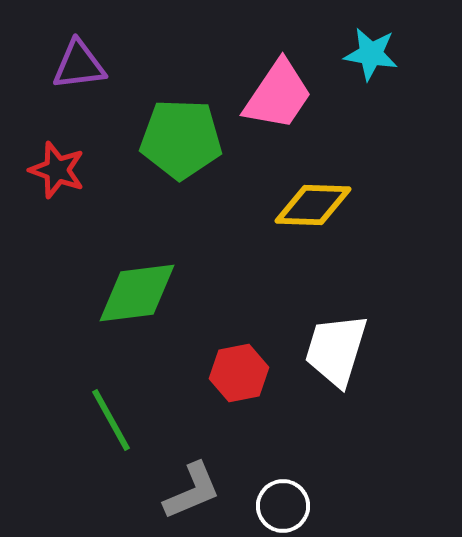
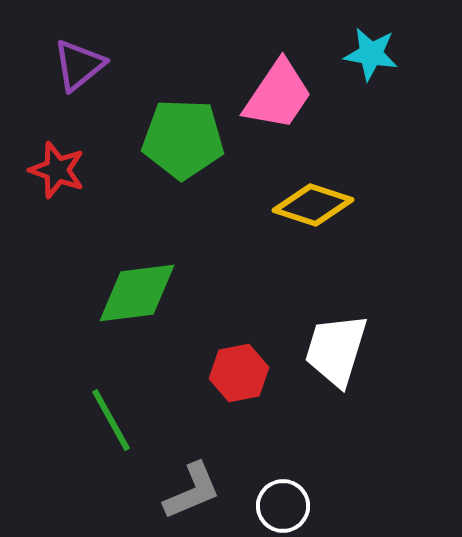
purple triangle: rotated 32 degrees counterclockwise
green pentagon: moved 2 px right
yellow diamond: rotated 16 degrees clockwise
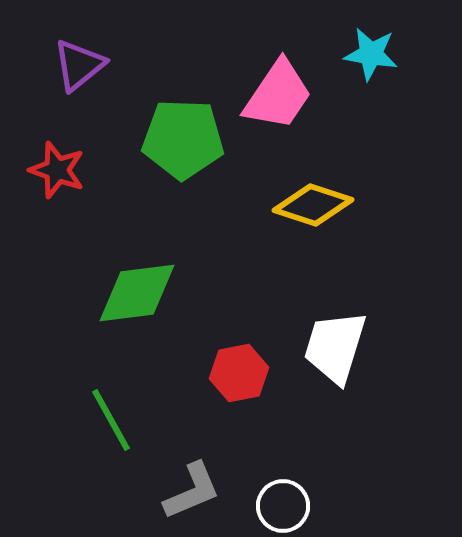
white trapezoid: moved 1 px left, 3 px up
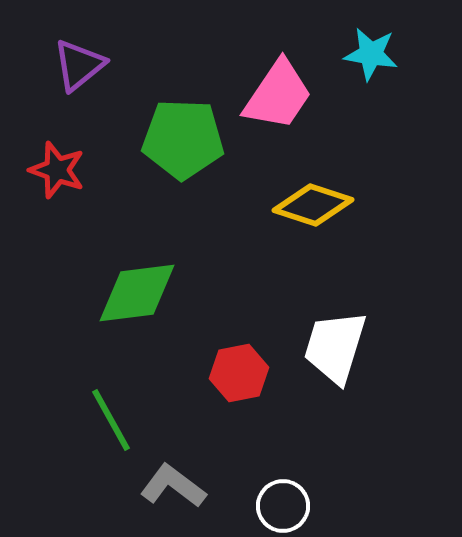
gray L-shape: moved 19 px left, 5 px up; rotated 120 degrees counterclockwise
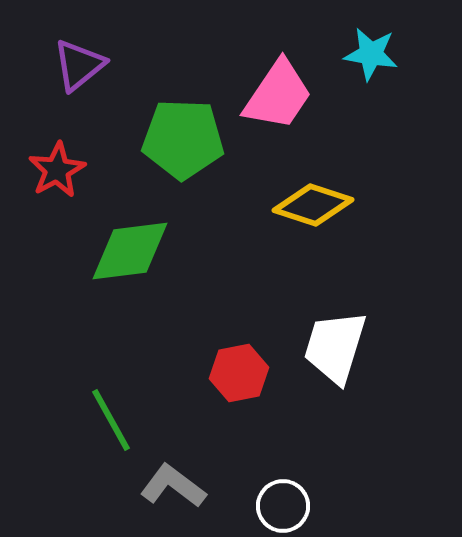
red star: rotated 24 degrees clockwise
green diamond: moved 7 px left, 42 px up
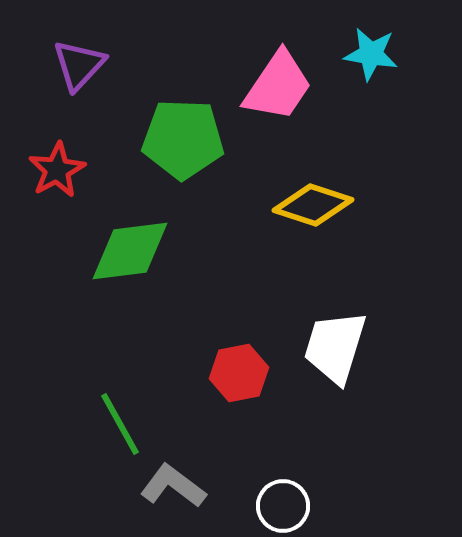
purple triangle: rotated 8 degrees counterclockwise
pink trapezoid: moved 9 px up
green line: moved 9 px right, 4 px down
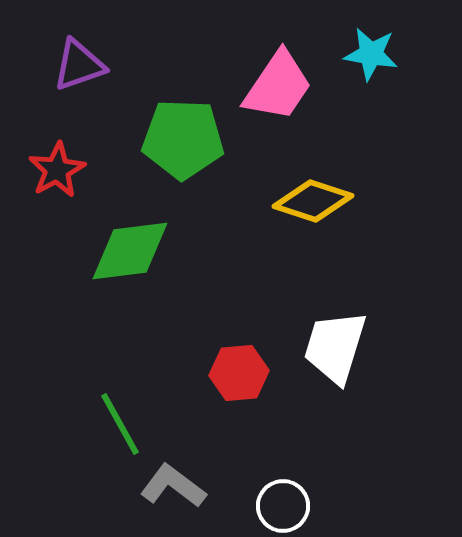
purple triangle: rotated 28 degrees clockwise
yellow diamond: moved 4 px up
red hexagon: rotated 6 degrees clockwise
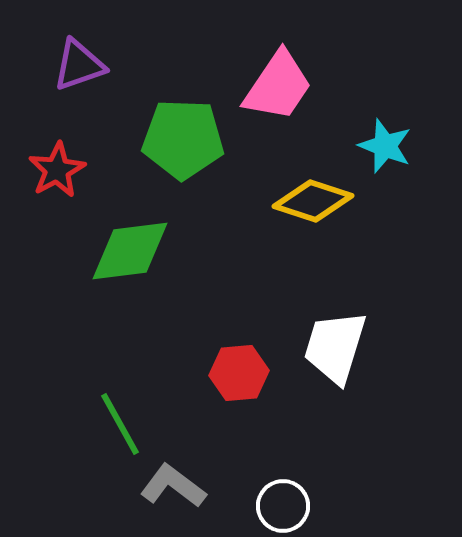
cyan star: moved 14 px right, 92 px down; rotated 12 degrees clockwise
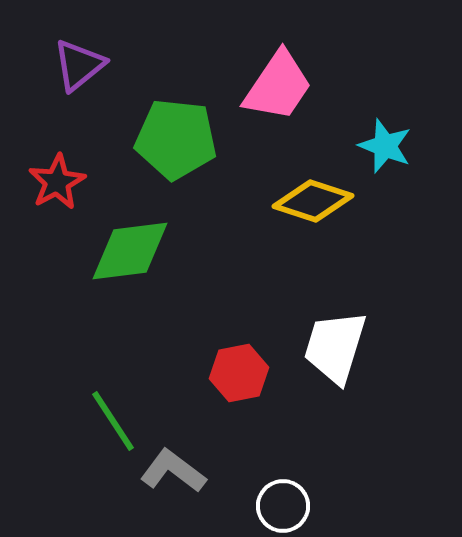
purple triangle: rotated 20 degrees counterclockwise
green pentagon: moved 7 px left; rotated 4 degrees clockwise
red star: moved 12 px down
red hexagon: rotated 6 degrees counterclockwise
green line: moved 7 px left, 3 px up; rotated 4 degrees counterclockwise
gray L-shape: moved 15 px up
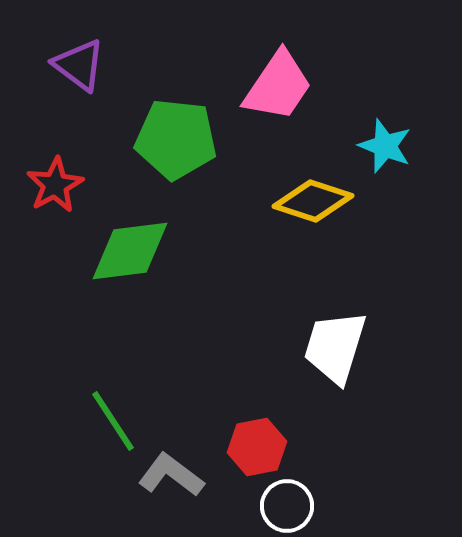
purple triangle: rotated 44 degrees counterclockwise
red star: moved 2 px left, 3 px down
red hexagon: moved 18 px right, 74 px down
gray L-shape: moved 2 px left, 4 px down
white circle: moved 4 px right
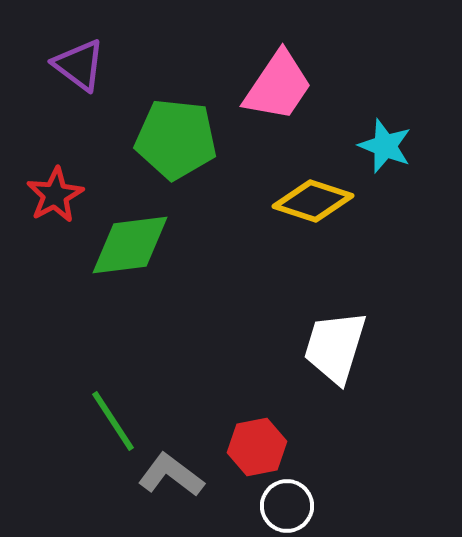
red star: moved 10 px down
green diamond: moved 6 px up
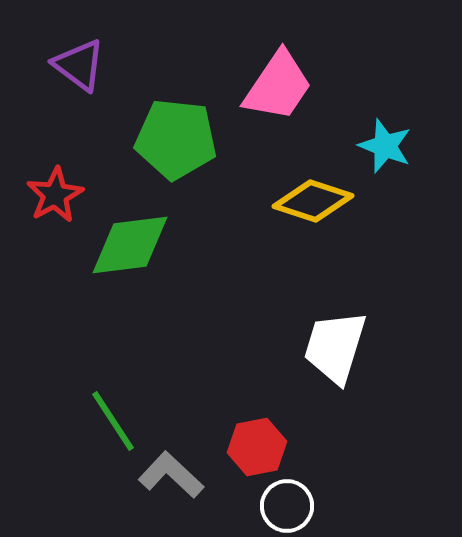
gray L-shape: rotated 6 degrees clockwise
